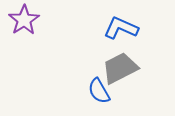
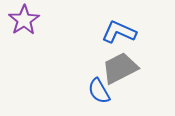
blue L-shape: moved 2 px left, 4 px down
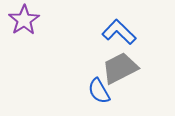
blue L-shape: rotated 20 degrees clockwise
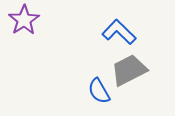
gray trapezoid: moved 9 px right, 2 px down
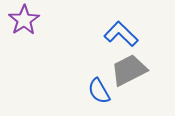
blue L-shape: moved 2 px right, 2 px down
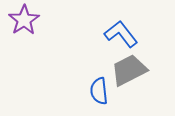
blue L-shape: rotated 8 degrees clockwise
blue semicircle: rotated 24 degrees clockwise
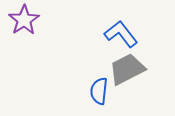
gray trapezoid: moved 2 px left, 1 px up
blue semicircle: rotated 12 degrees clockwise
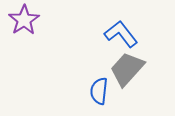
gray trapezoid: rotated 21 degrees counterclockwise
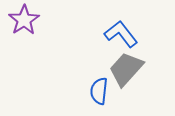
gray trapezoid: moved 1 px left
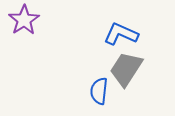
blue L-shape: rotated 28 degrees counterclockwise
gray trapezoid: rotated 9 degrees counterclockwise
